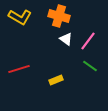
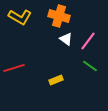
red line: moved 5 px left, 1 px up
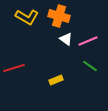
yellow L-shape: moved 7 px right
pink line: rotated 30 degrees clockwise
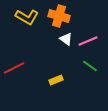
red line: rotated 10 degrees counterclockwise
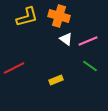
yellow L-shape: rotated 45 degrees counterclockwise
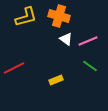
yellow L-shape: moved 1 px left
